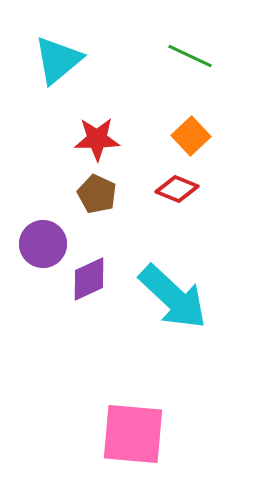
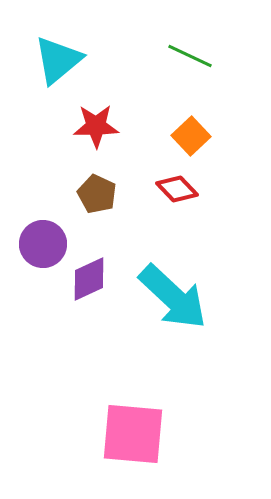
red star: moved 1 px left, 13 px up
red diamond: rotated 24 degrees clockwise
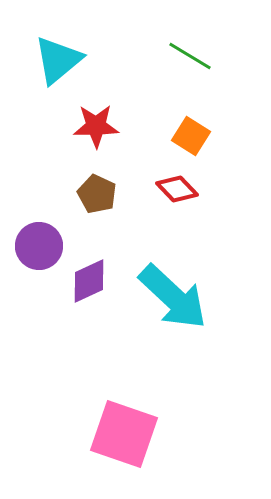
green line: rotated 6 degrees clockwise
orange square: rotated 15 degrees counterclockwise
purple circle: moved 4 px left, 2 px down
purple diamond: moved 2 px down
pink square: moved 9 px left; rotated 14 degrees clockwise
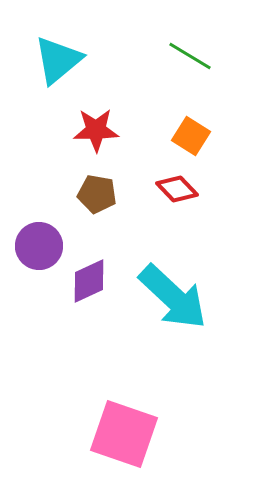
red star: moved 4 px down
brown pentagon: rotated 15 degrees counterclockwise
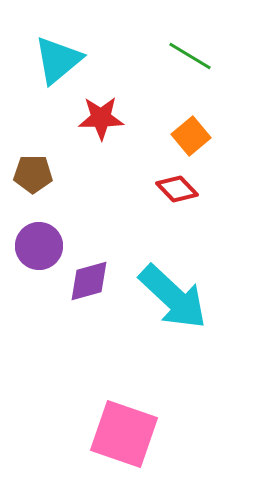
red star: moved 5 px right, 12 px up
orange square: rotated 18 degrees clockwise
brown pentagon: moved 64 px left, 20 px up; rotated 9 degrees counterclockwise
purple diamond: rotated 9 degrees clockwise
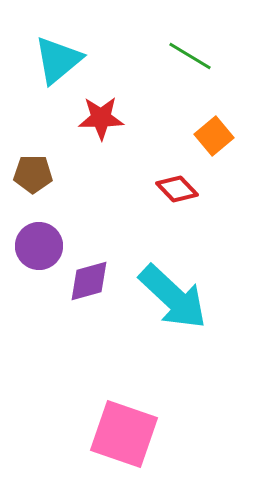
orange square: moved 23 px right
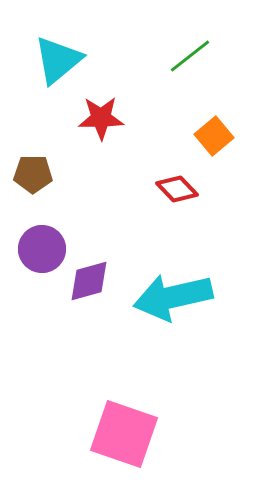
green line: rotated 69 degrees counterclockwise
purple circle: moved 3 px right, 3 px down
cyan arrow: rotated 124 degrees clockwise
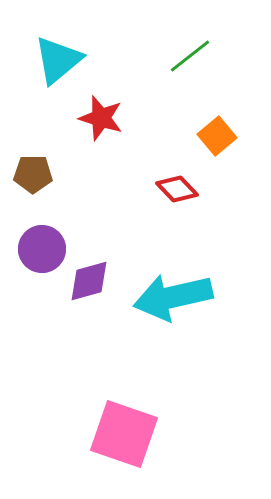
red star: rotated 18 degrees clockwise
orange square: moved 3 px right
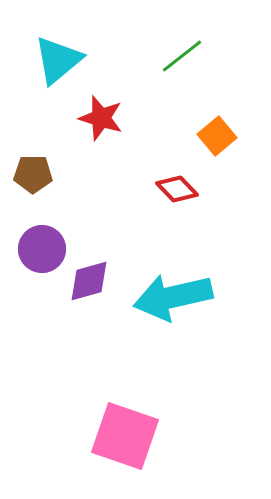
green line: moved 8 px left
pink square: moved 1 px right, 2 px down
